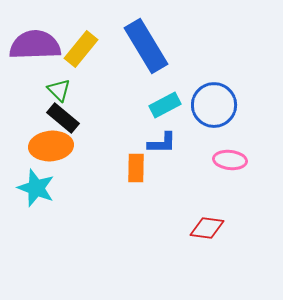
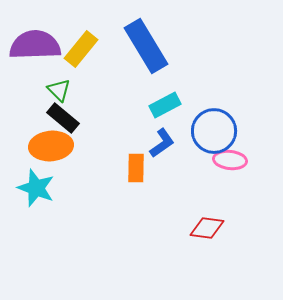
blue circle: moved 26 px down
blue L-shape: rotated 36 degrees counterclockwise
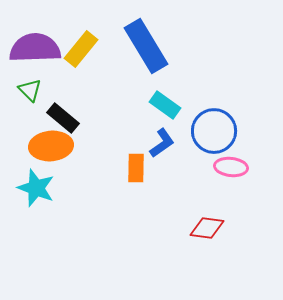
purple semicircle: moved 3 px down
green triangle: moved 29 px left
cyan rectangle: rotated 64 degrees clockwise
pink ellipse: moved 1 px right, 7 px down
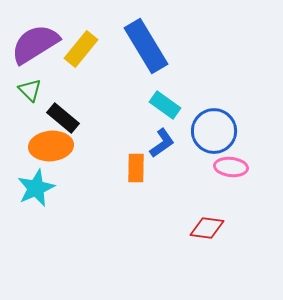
purple semicircle: moved 4 px up; rotated 30 degrees counterclockwise
cyan star: rotated 27 degrees clockwise
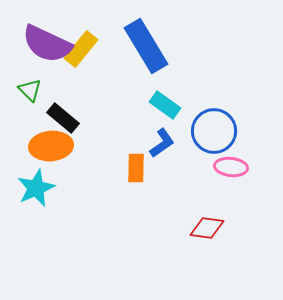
purple semicircle: moved 12 px right; rotated 123 degrees counterclockwise
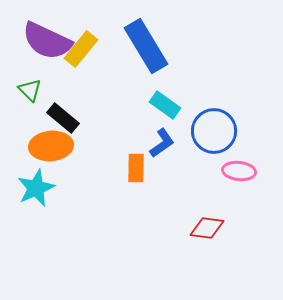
purple semicircle: moved 3 px up
pink ellipse: moved 8 px right, 4 px down
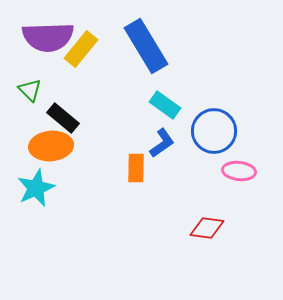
purple semicircle: moved 1 px right, 4 px up; rotated 27 degrees counterclockwise
